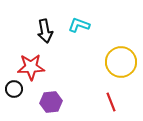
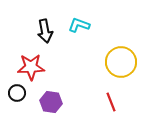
black circle: moved 3 px right, 4 px down
purple hexagon: rotated 15 degrees clockwise
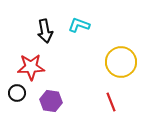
purple hexagon: moved 1 px up
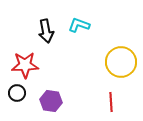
black arrow: moved 1 px right
red star: moved 6 px left, 2 px up
red line: rotated 18 degrees clockwise
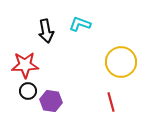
cyan L-shape: moved 1 px right, 1 px up
black circle: moved 11 px right, 2 px up
red line: rotated 12 degrees counterclockwise
